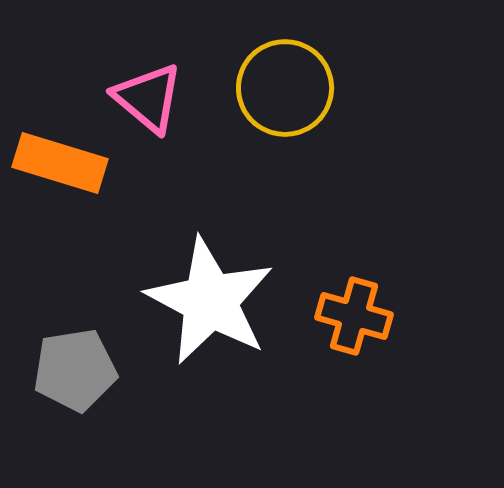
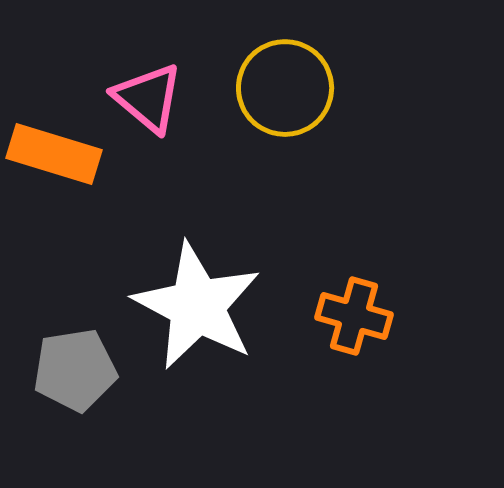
orange rectangle: moved 6 px left, 9 px up
white star: moved 13 px left, 5 px down
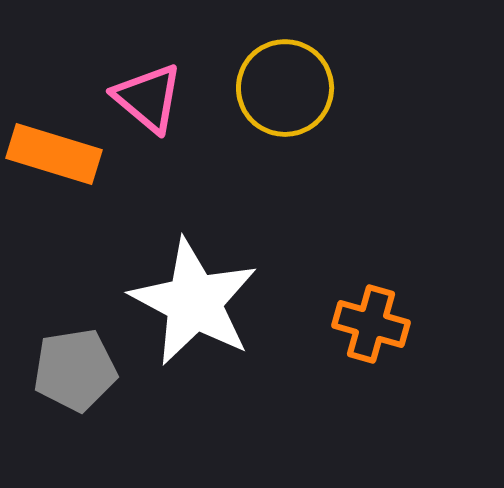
white star: moved 3 px left, 4 px up
orange cross: moved 17 px right, 8 px down
